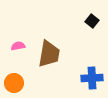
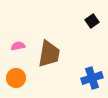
black square: rotated 16 degrees clockwise
blue cross: rotated 15 degrees counterclockwise
orange circle: moved 2 px right, 5 px up
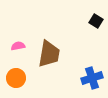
black square: moved 4 px right; rotated 24 degrees counterclockwise
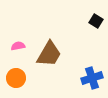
brown trapezoid: rotated 20 degrees clockwise
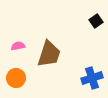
black square: rotated 24 degrees clockwise
brown trapezoid: rotated 12 degrees counterclockwise
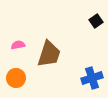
pink semicircle: moved 1 px up
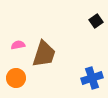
brown trapezoid: moved 5 px left
